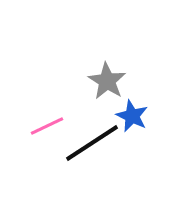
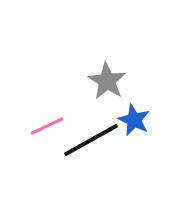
blue star: moved 2 px right, 4 px down
black line: moved 1 px left, 3 px up; rotated 4 degrees clockwise
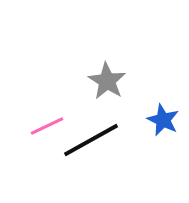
blue star: moved 29 px right
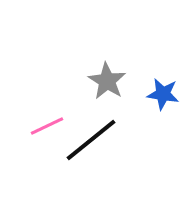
blue star: moved 26 px up; rotated 16 degrees counterclockwise
black line: rotated 10 degrees counterclockwise
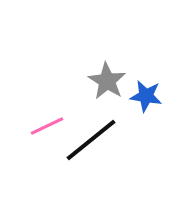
blue star: moved 17 px left, 2 px down
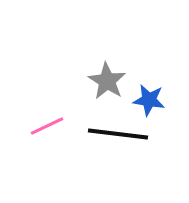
blue star: moved 3 px right, 4 px down
black line: moved 27 px right, 6 px up; rotated 46 degrees clockwise
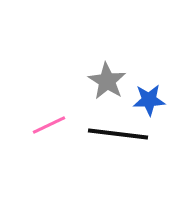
blue star: rotated 12 degrees counterclockwise
pink line: moved 2 px right, 1 px up
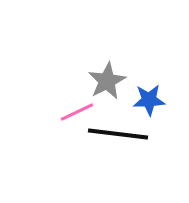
gray star: rotated 12 degrees clockwise
pink line: moved 28 px right, 13 px up
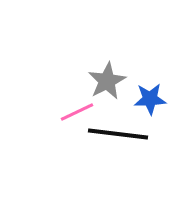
blue star: moved 1 px right, 1 px up
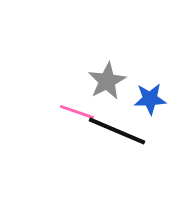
pink line: rotated 44 degrees clockwise
black line: moved 1 px left, 3 px up; rotated 16 degrees clockwise
